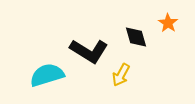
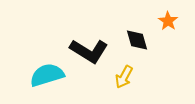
orange star: moved 2 px up
black diamond: moved 1 px right, 3 px down
yellow arrow: moved 3 px right, 2 px down
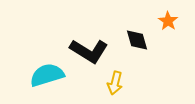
yellow arrow: moved 9 px left, 6 px down; rotated 15 degrees counterclockwise
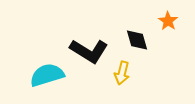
yellow arrow: moved 7 px right, 10 px up
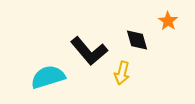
black L-shape: rotated 18 degrees clockwise
cyan semicircle: moved 1 px right, 2 px down
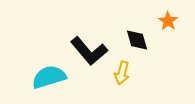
cyan semicircle: moved 1 px right
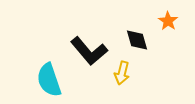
cyan semicircle: moved 3 px down; rotated 92 degrees counterclockwise
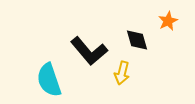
orange star: rotated 12 degrees clockwise
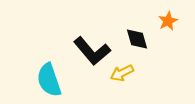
black diamond: moved 1 px up
black L-shape: moved 3 px right
yellow arrow: rotated 50 degrees clockwise
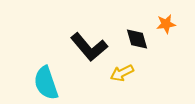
orange star: moved 2 px left, 3 px down; rotated 18 degrees clockwise
black L-shape: moved 3 px left, 4 px up
cyan semicircle: moved 3 px left, 3 px down
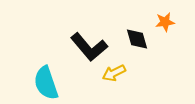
orange star: moved 1 px left, 2 px up
yellow arrow: moved 8 px left
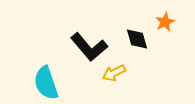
orange star: rotated 18 degrees counterclockwise
